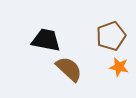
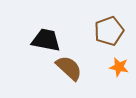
brown pentagon: moved 2 px left, 5 px up
brown semicircle: moved 1 px up
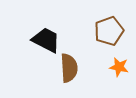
black trapezoid: rotated 16 degrees clockwise
brown semicircle: rotated 44 degrees clockwise
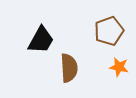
black trapezoid: moved 5 px left; rotated 92 degrees clockwise
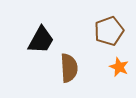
orange star: rotated 12 degrees clockwise
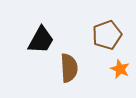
brown pentagon: moved 2 px left, 4 px down
orange star: moved 1 px right, 2 px down
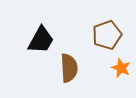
orange star: moved 1 px right, 1 px up
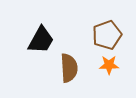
orange star: moved 12 px left, 3 px up; rotated 24 degrees counterclockwise
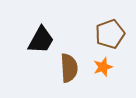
brown pentagon: moved 3 px right, 1 px up
orange star: moved 6 px left, 2 px down; rotated 18 degrees counterclockwise
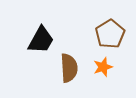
brown pentagon: rotated 12 degrees counterclockwise
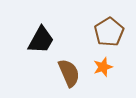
brown pentagon: moved 1 px left, 2 px up
brown semicircle: moved 5 px down; rotated 20 degrees counterclockwise
